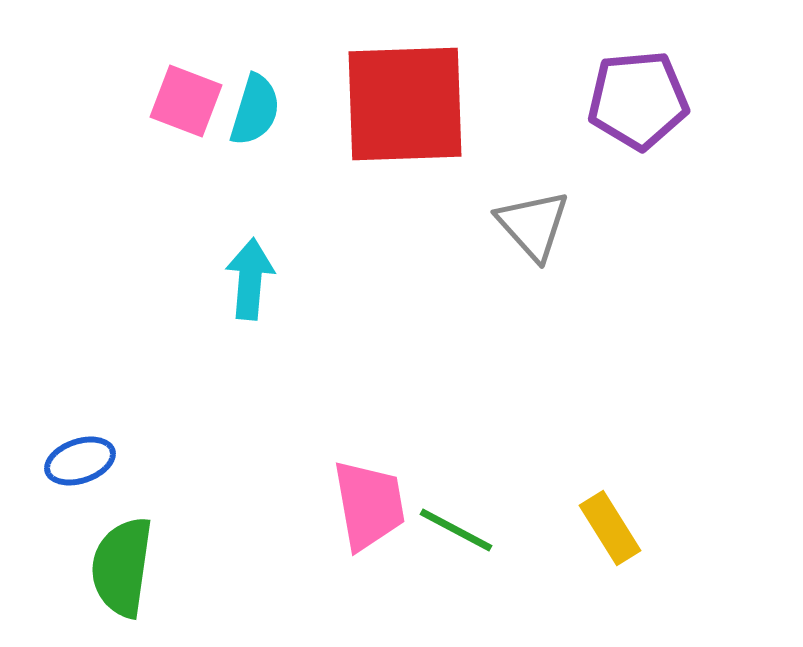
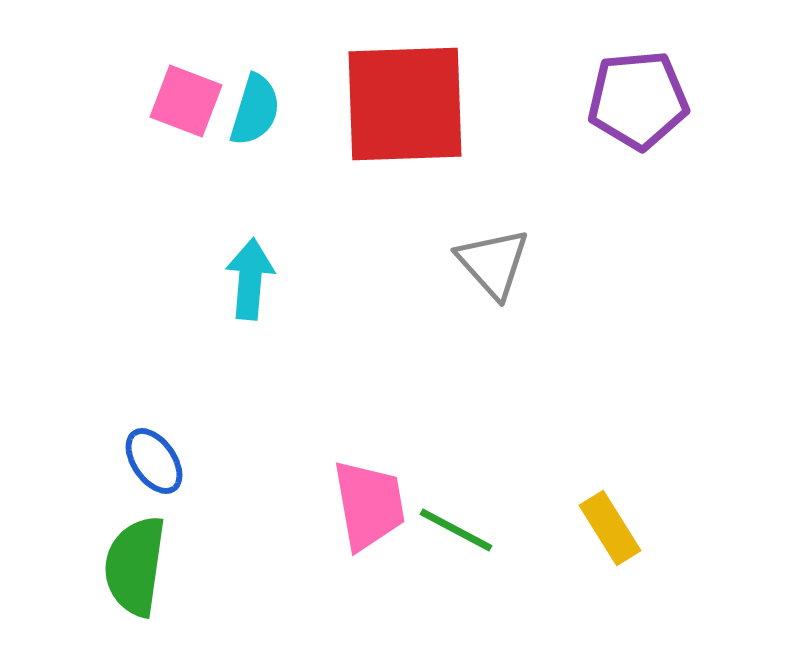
gray triangle: moved 40 px left, 38 px down
blue ellipse: moved 74 px right; rotated 74 degrees clockwise
green semicircle: moved 13 px right, 1 px up
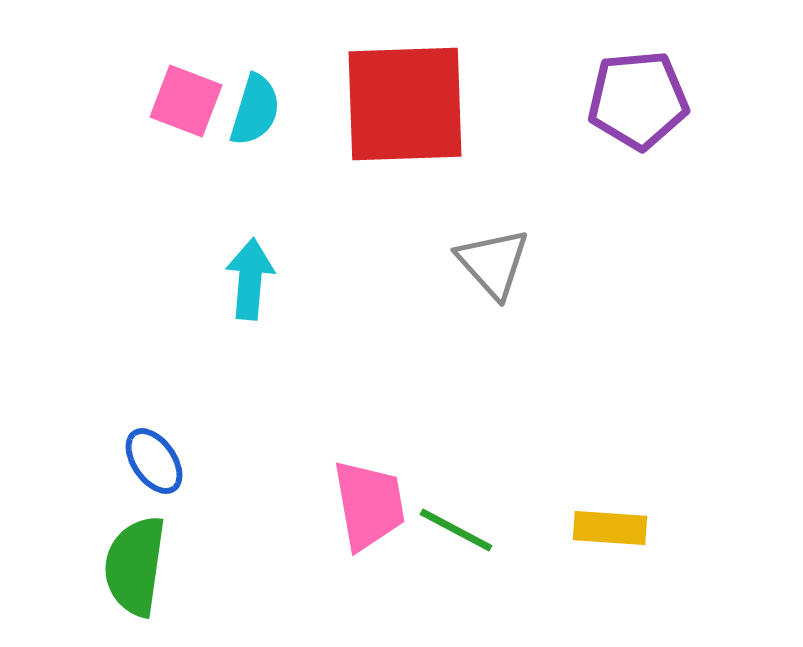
yellow rectangle: rotated 54 degrees counterclockwise
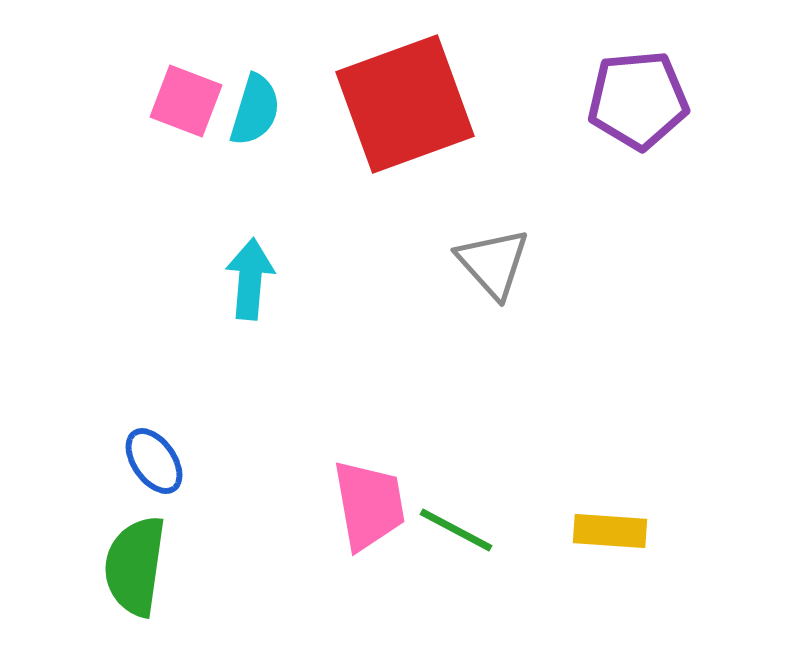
red square: rotated 18 degrees counterclockwise
yellow rectangle: moved 3 px down
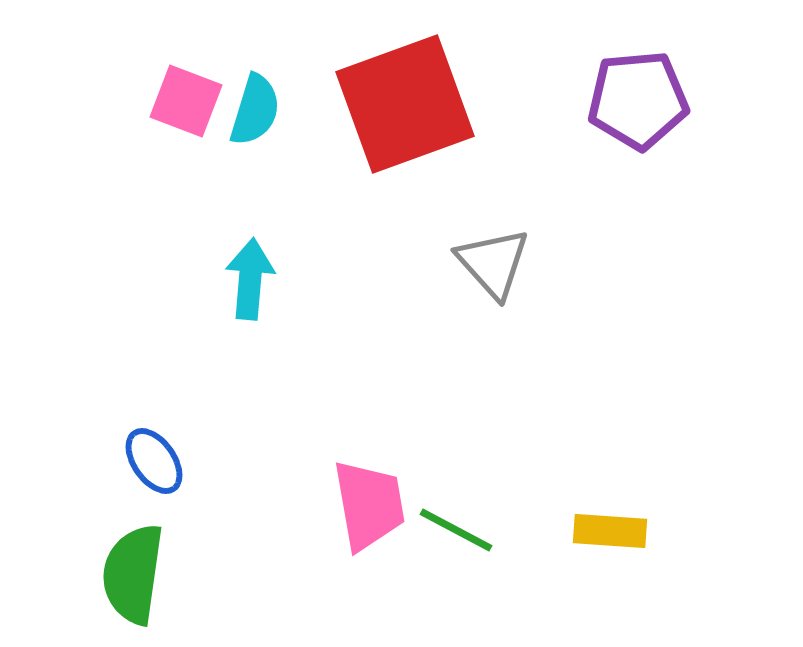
green semicircle: moved 2 px left, 8 px down
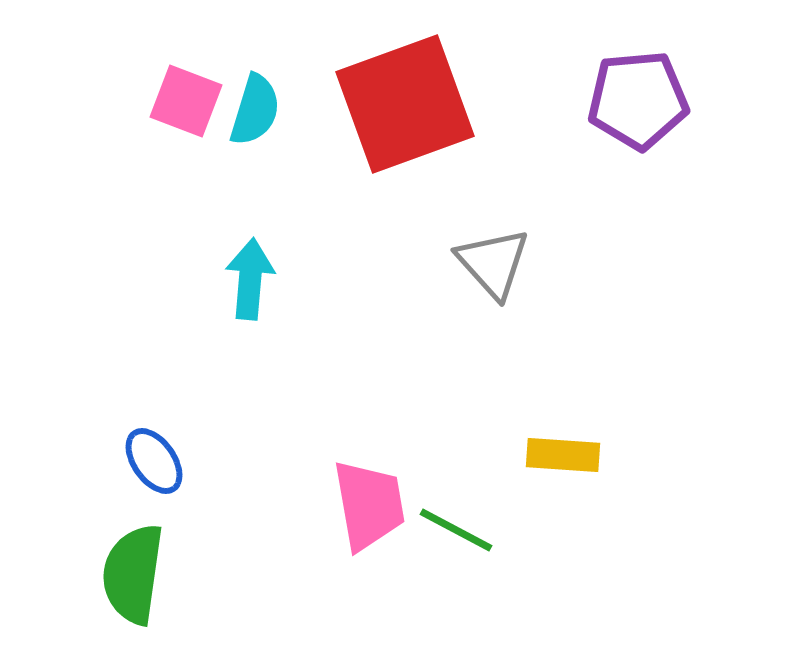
yellow rectangle: moved 47 px left, 76 px up
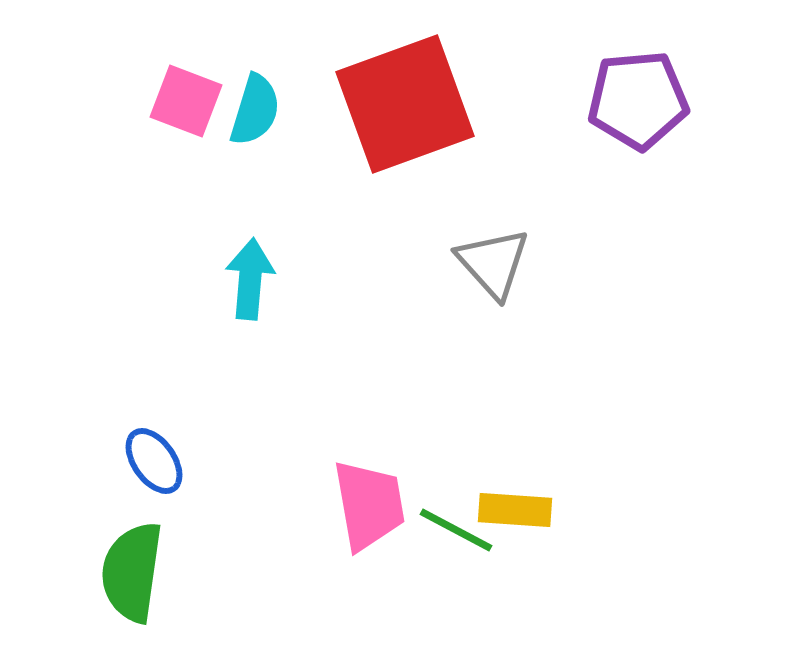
yellow rectangle: moved 48 px left, 55 px down
green semicircle: moved 1 px left, 2 px up
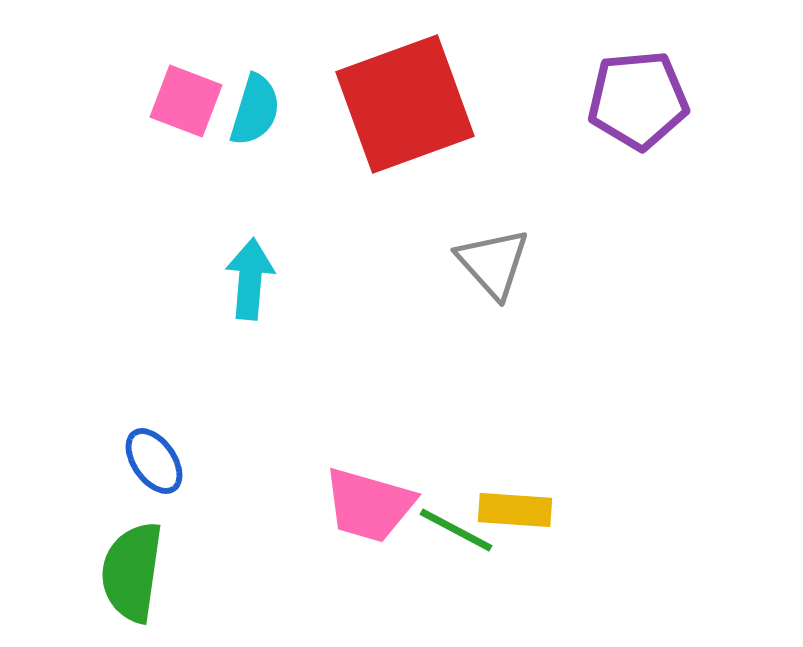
pink trapezoid: rotated 116 degrees clockwise
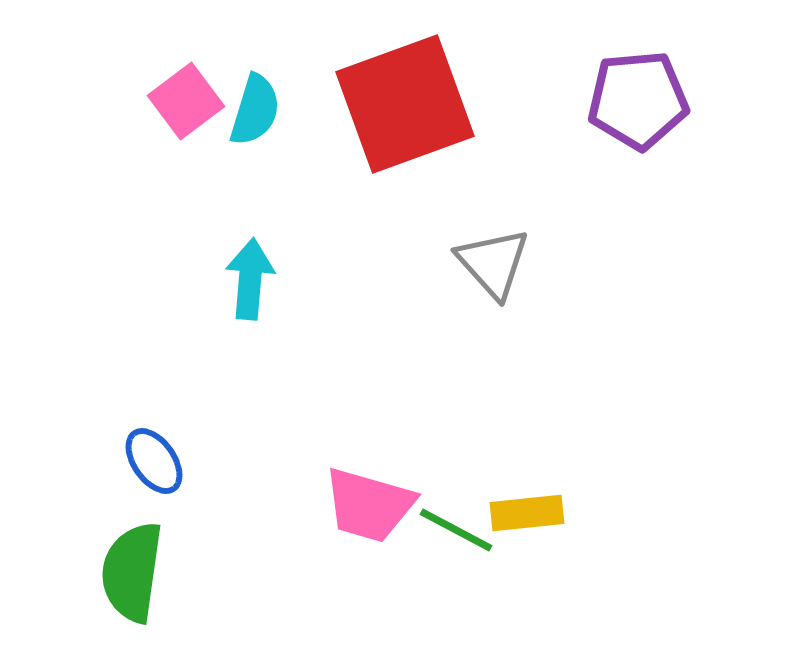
pink square: rotated 32 degrees clockwise
yellow rectangle: moved 12 px right, 3 px down; rotated 10 degrees counterclockwise
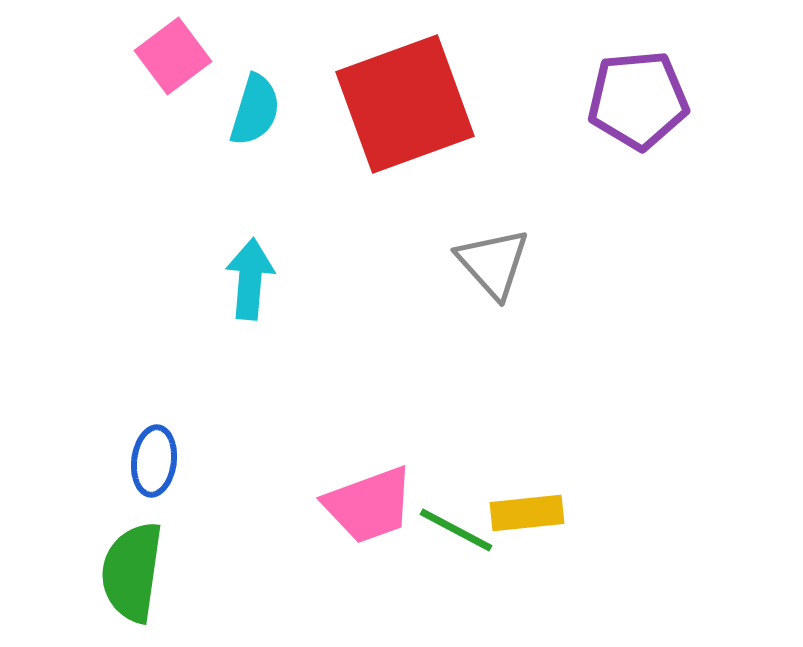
pink square: moved 13 px left, 45 px up
blue ellipse: rotated 42 degrees clockwise
pink trapezoid: rotated 36 degrees counterclockwise
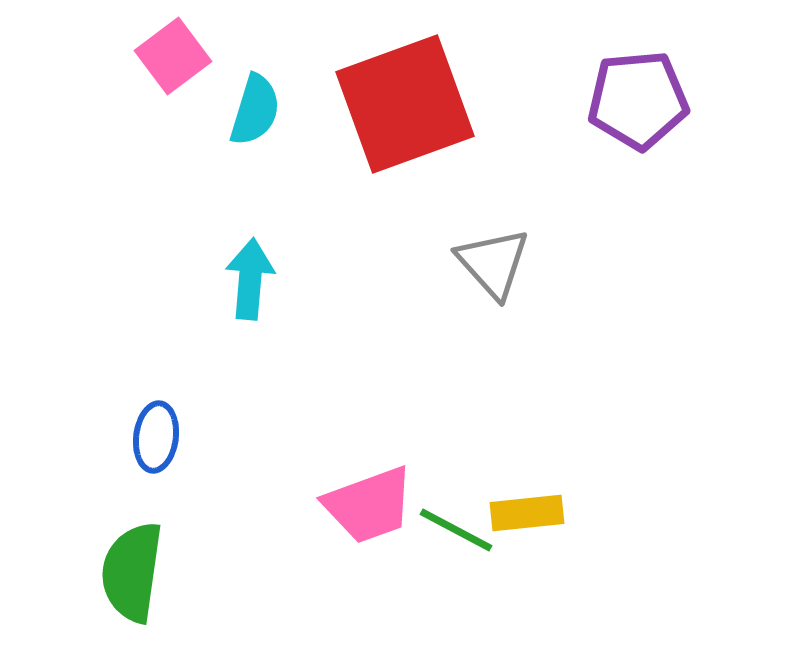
blue ellipse: moved 2 px right, 24 px up
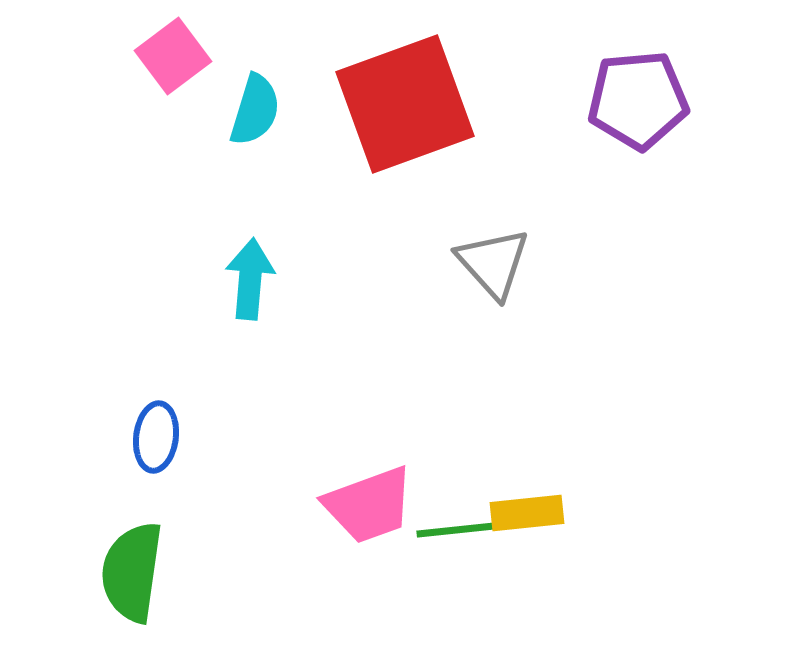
green line: rotated 34 degrees counterclockwise
